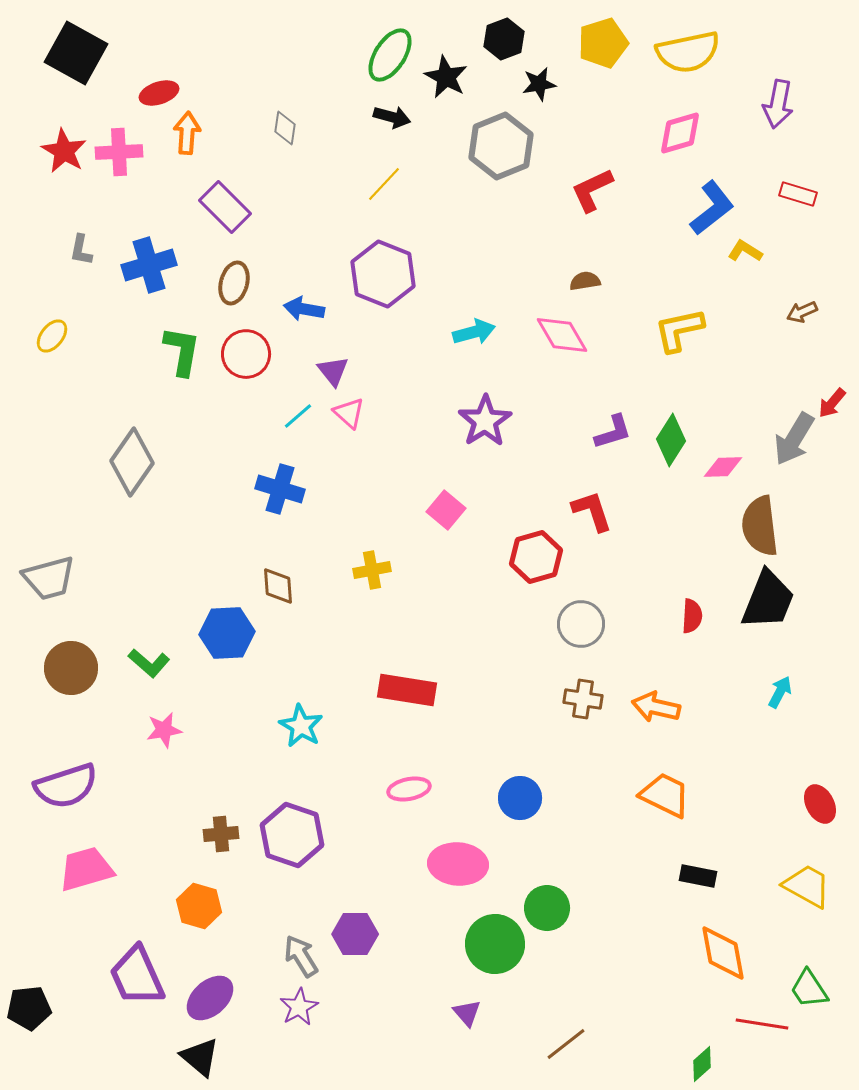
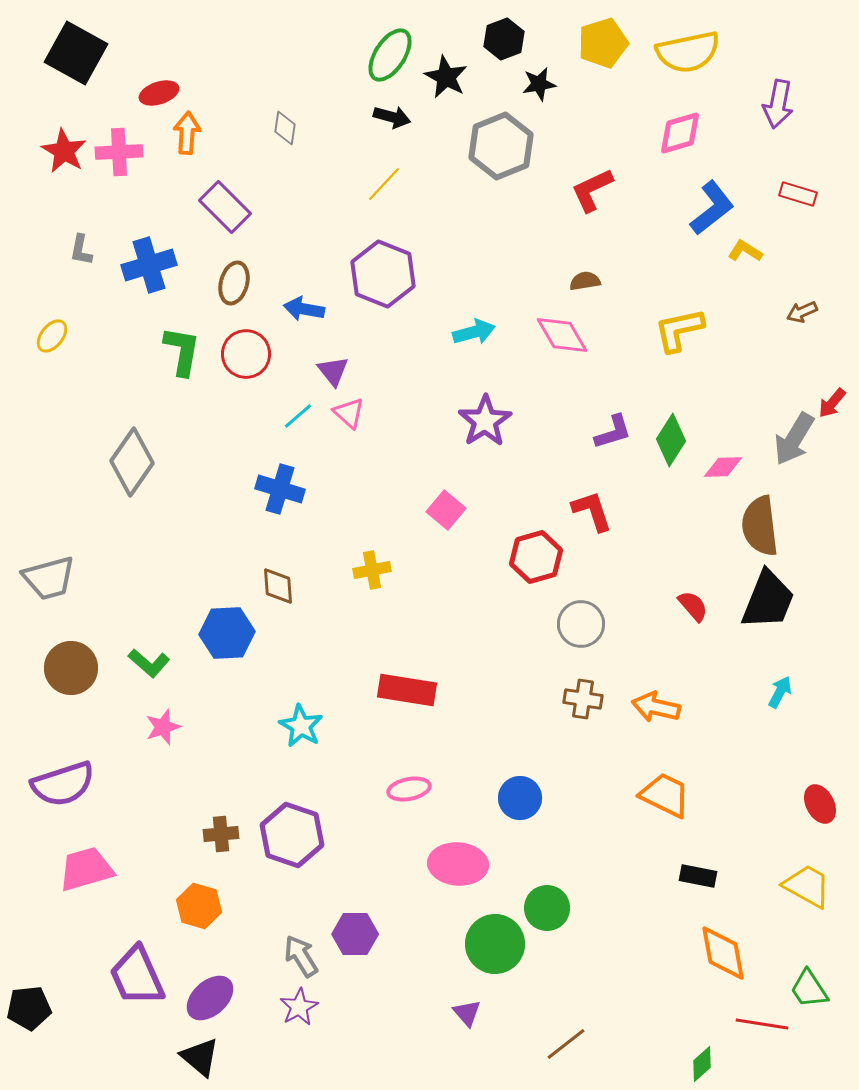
red semicircle at (692, 616): moved 1 px right, 10 px up; rotated 44 degrees counterclockwise
pink star at (164, 730): moved 1 px left, 3 px up; rotated 9 degrees counterclockwise
purple semicircle at (66, 786): moved 3 px left, 2 px up
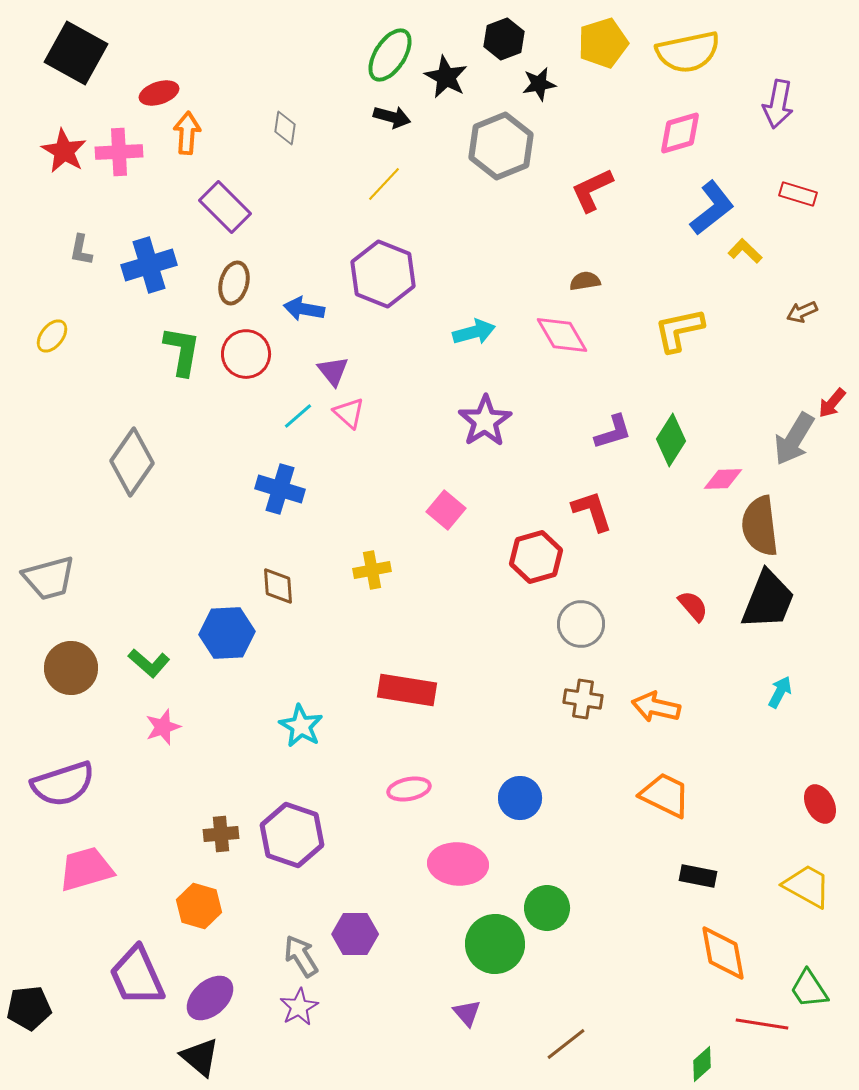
yellow L-shape at (745, 251): rotated 12 degrees clockwise
pink diamond at (723, 467): moved 12 px down
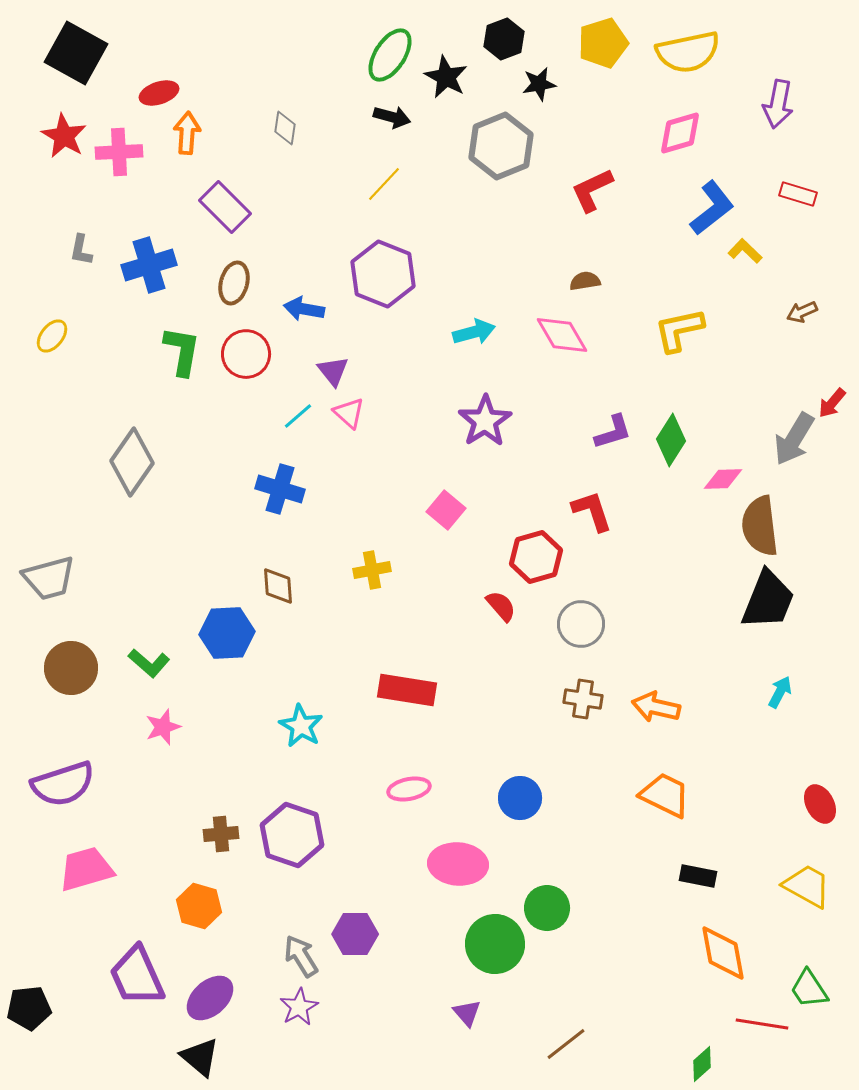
red star at (64, 151): moved 15 px up
red semicircle at (693, 606): moved 192 px left
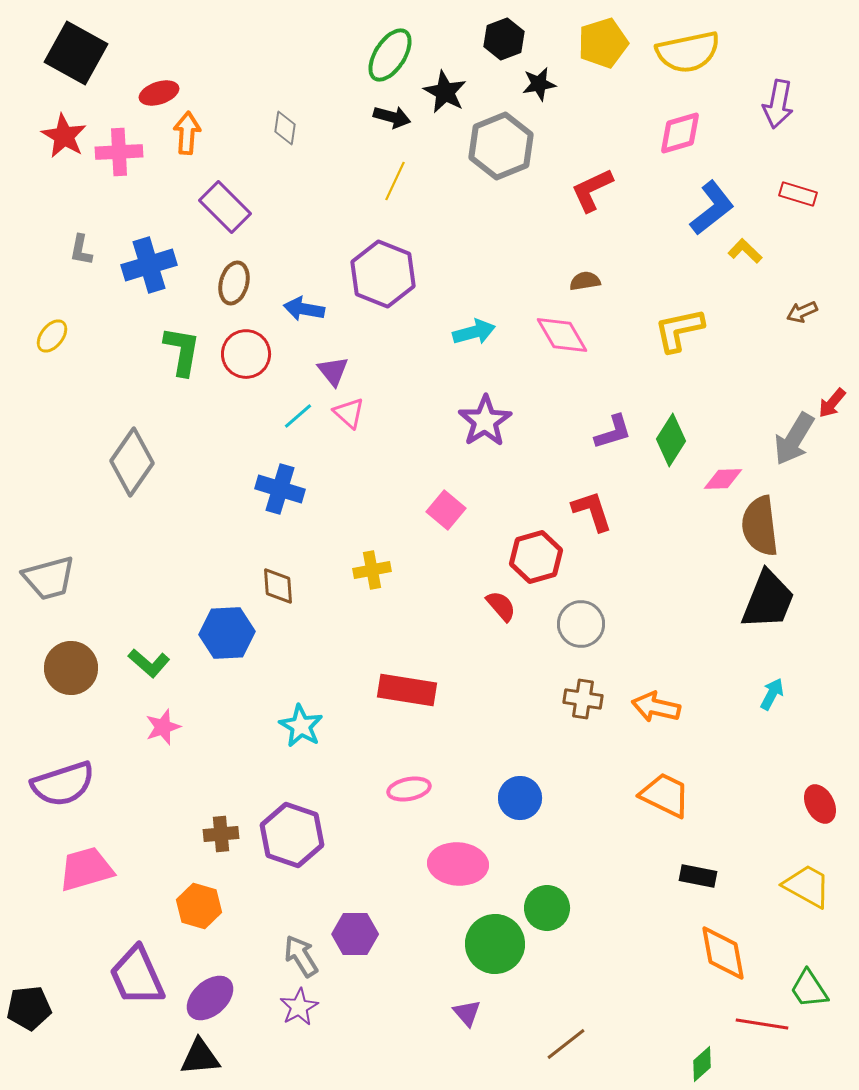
black star at (446, 77): moved 1 px left, 15 px down
yellow line at (384, 184): moved 11 px right, 3 px up; rotated 18 degrees counterclockwise
cyan arrow at (780, 692): moved 8 px left, 2 px down
black triangle at (200, 1057): rotated 45 degrees counterclockwise
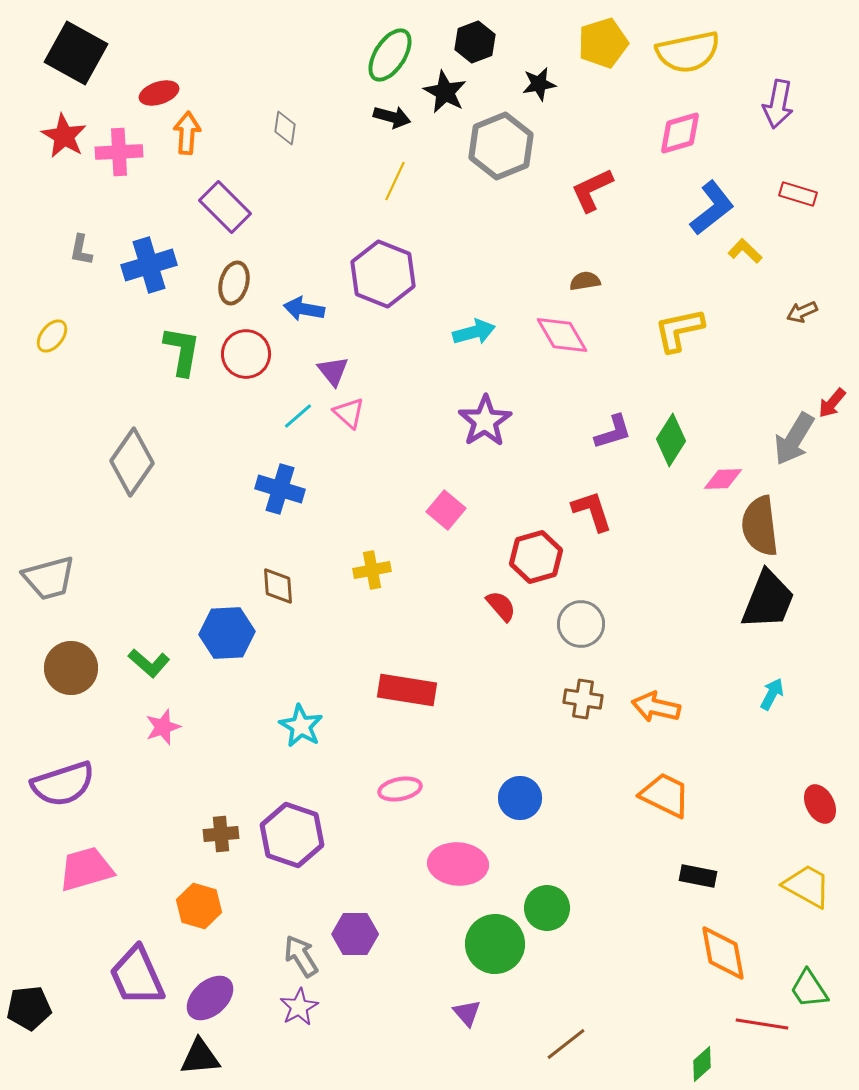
black hexagon at (504, 39): moved 29 px left, 3 px down
pink ellipse at (409, 789): moved 9 px left
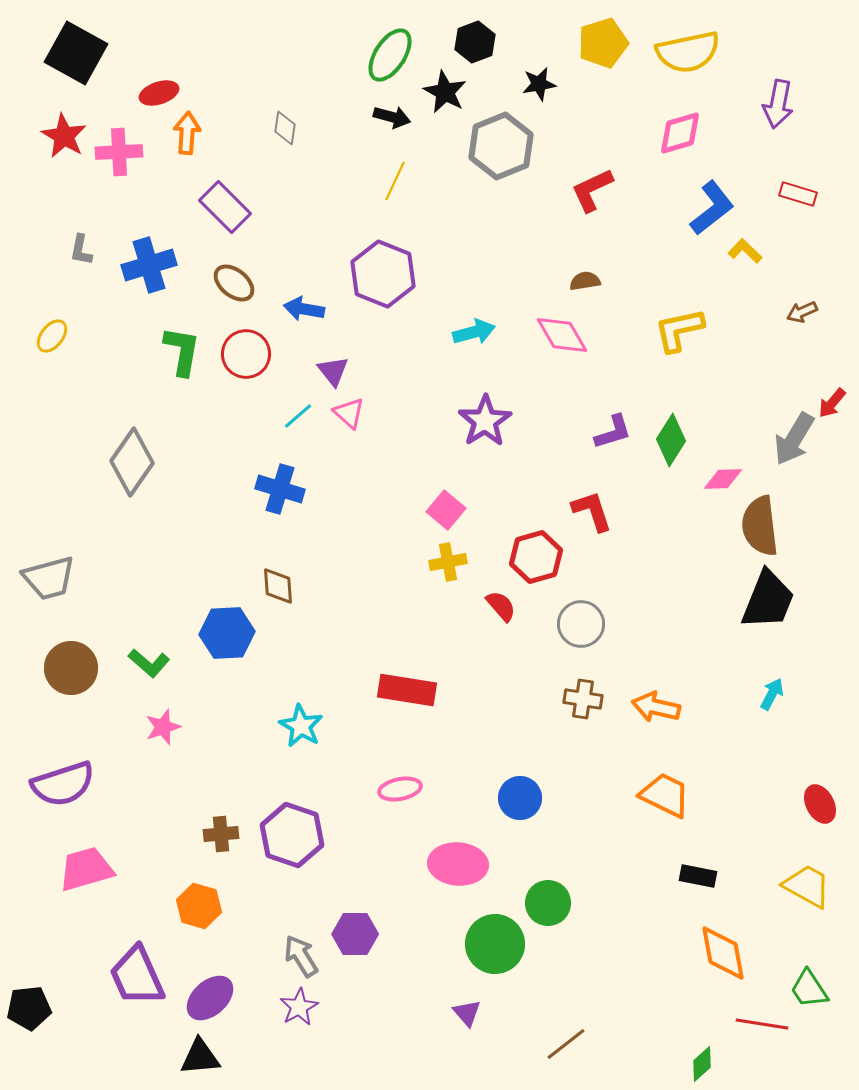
brown ellipse at (234, 283): rotated 66 degrees counterclockwise
yellow cross at (372, 570): moved 76 px right, 8 px up
green circle at (547, 908): moved 1 px right, 5 px up
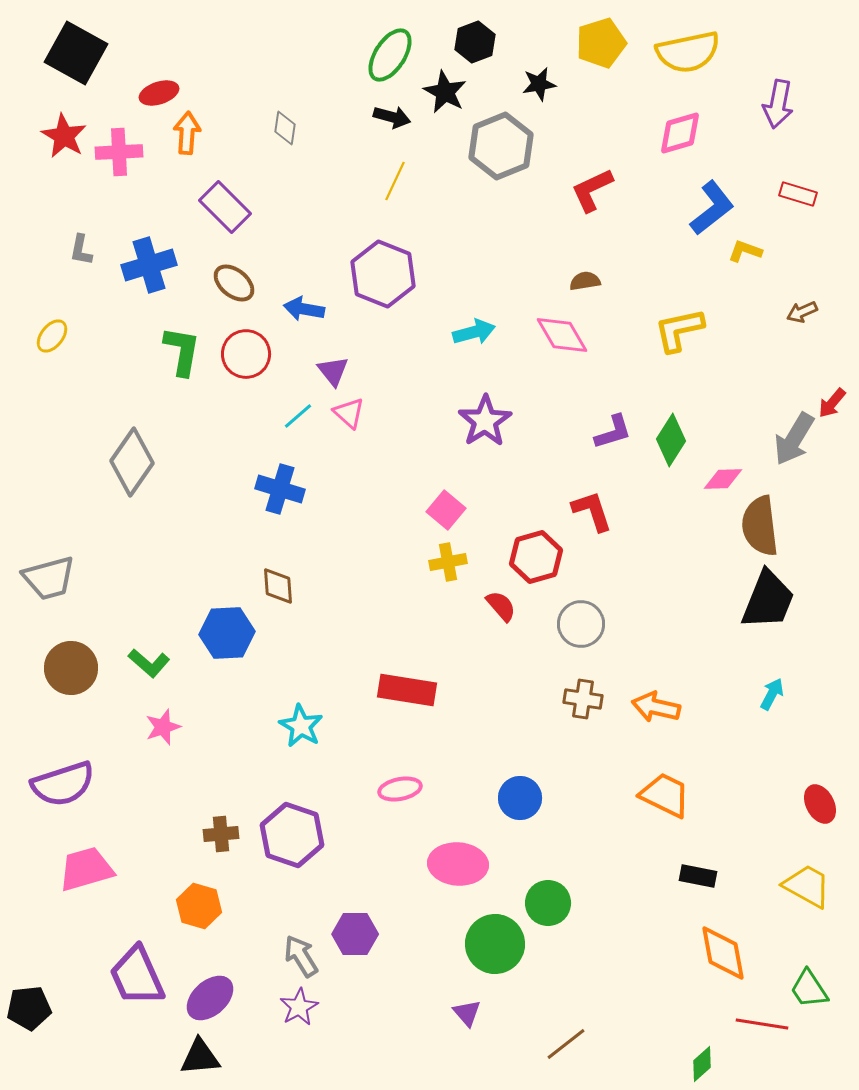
yellow pentagon at (603, 43): moved 2 px left
yellow L-shape at (745, 251): rotated 24 degrees counterclockwise
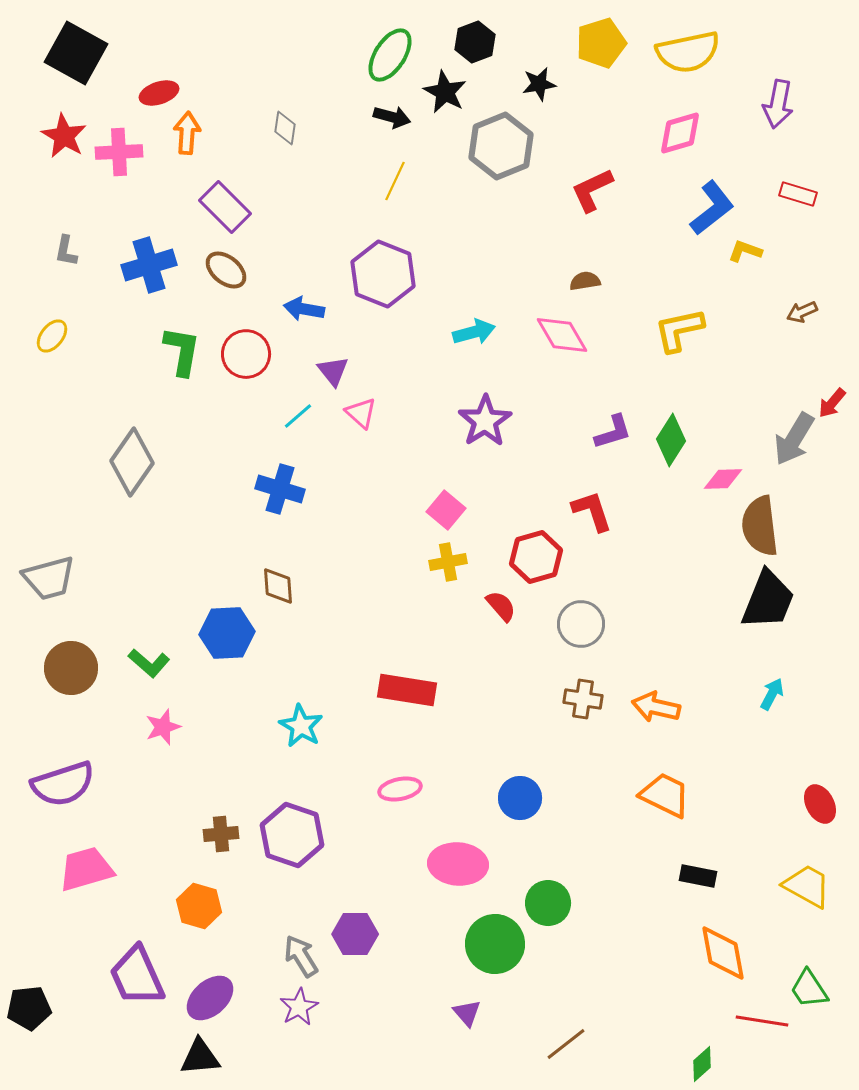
gray L-shape at (81, 250): moved 15 px left, 1 px down
brown ellipse at (234, 283): moved 8 px left, 13 px up
pink triangle at (349, 413): moved 12 px right
red line at (762, 1024): moved 3 px up
